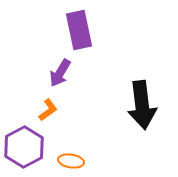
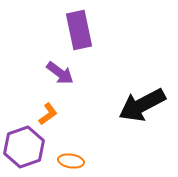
purple arrow: rotated 84 degrees counterclockwise
black arrow: rotated 69 degrees clockwise
orange L-shape: moved 4 px down
purple hexagon: rotated 9 degrees clockwise
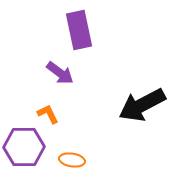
orange L-shape: rotated 80 degrees counterclockwise
purple hexagon: rotated 18 degrees clockwise
orange ellipse: moved 1 px right, 1 px up
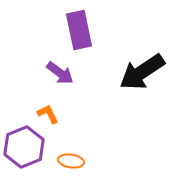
black arrow: moved 33 px up; rotated 6 degrees counterclockwise
purple hexagon: rotated 21 degrees counterclockwise
orange ellipse: moved 1 px left, 1 px down
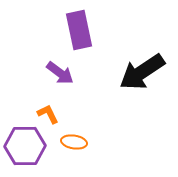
purple hexagon: moved 1 px right, 1 px up; rotated 21 degrees clockwise
orange ellipse: moved 3 px right, 19 px up
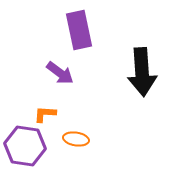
black arrow: rotated 60 degrees counterclockwise
orange L-shape: moved 3 px left; rotated 60 degrees counterclockwise
orange ellipse: moved 2 px right, 3 px up
purple hexagon: rotated 9 degrees clockwise
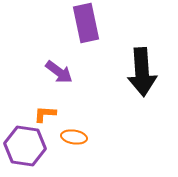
purple rectangle: moved 7 px right, 7 px up
purple arrow: moved 1 px left, 1 px up
orange ellipse: moved 2 px left, 2 px up
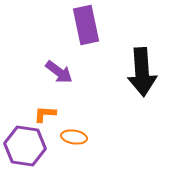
purple rectangle: moved 2 px down
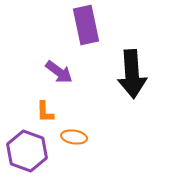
black arrow: moved 10 px left, 2 px down
orange L-shape: moved 2 px up; rotated 95 degrees counterclockwise
purple hexagon: moved 2 px right, 5 px down; rotated 12 degrees clockwise
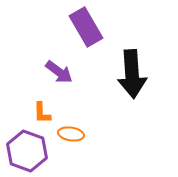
purple rectangle: moved 2 px down; rotated 18 degrees counterclockwise
orange L-shape: moved 3 px left, 1 px down
orange ellipse: moved 3 px left, 3 px up
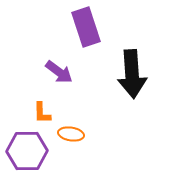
purple rectangle: rotated 12 degrees clockwise
purple hexagon: rotated 21 degrees counterclockwise
